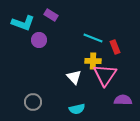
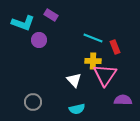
white triangle: moved 3 px down
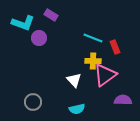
purple circle: moved 2 px up
pink triangle: rotated 20 degrees clockwise
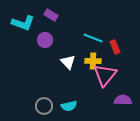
purple circle: moved 6 px right, 2 px down
pink triangle: rotated 15 degrees counterclockwise
white triangle: moved 6 px left, 18 px up
gray circle: moved 11 px right, 4 px down
cyan semicircle: moved 8 px left, 3 px up
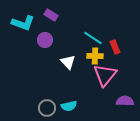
cyan line: rotated 12 degrees clockwise
yellow cross: moved 2 px right, 5 px up
purple semicircle: moved 2 px right, 1 px down
gray circle: moved 3 px right, 2 px down
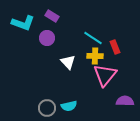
purple rectangle: moved 1 px right, 1 px down
purple circle: moved 2 px right, 2 px up
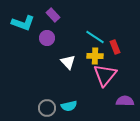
purple rectangle: moved 1 px right, 1 px up; rotated 16 degrees clockwise
cyan line: moved 2 px right, 1 px up
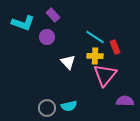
purple circle: moved 1 px up
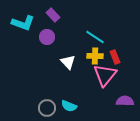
red rectangle: moved 10 px down
cyan semicircle: rotated 35 degrees clockwise
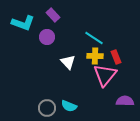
cyan line: moved 1 px left, 1 px down
red rectangle: moved 1 px right
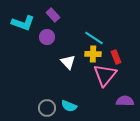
yellow cross: moved 2 px left, 2 px up
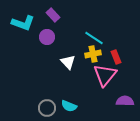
yellow cross: rotated 14 degrees counterclockwise
